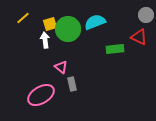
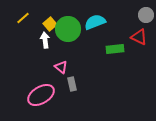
yellow square: rotated 24 degrees counterclockwise
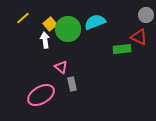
green rectangle: moved 7 px right
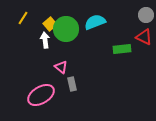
yellow line: rotated 16 degrees counterclockwise
green circle: moved 2 px left
red triangle: moved 5 px right
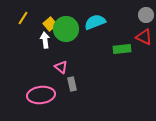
pink ellipse: rotated 24 degrees clockwise
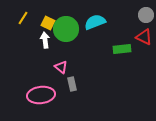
yellow square: moved 2 px left, 1 px up; rotated 24 degrees counterclockwise
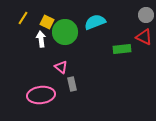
yellow square: moved 1 px left, 1 px up
green circle: moved 1 px left, 3 px down
white arrow: moved 4 px left, 1 px up
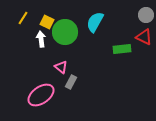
cyan semicircle: rotated 40 degrees counterclockwise
gray rectangle: moved 1 px left, 2 px up; rotated 40 degrees clockwise
pink ellipse: rotated 28 degrees counterclockwise
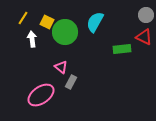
white arrow: moved 9 px left
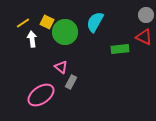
yellow line: moved 5 px down; rotated 24 degrees clockwise
green rectangle: moved 2 px left
